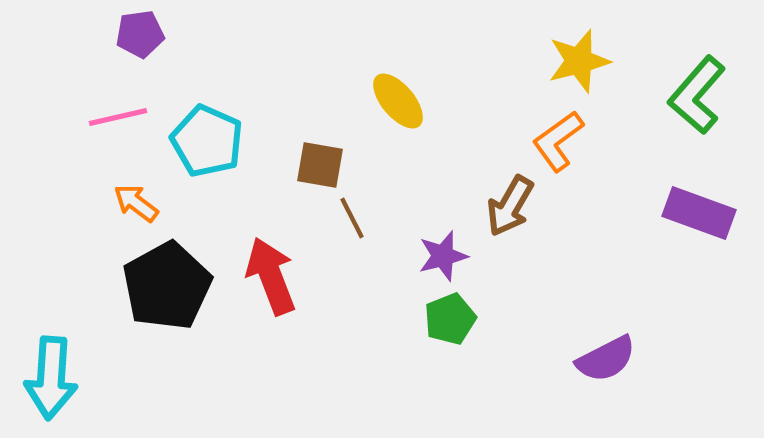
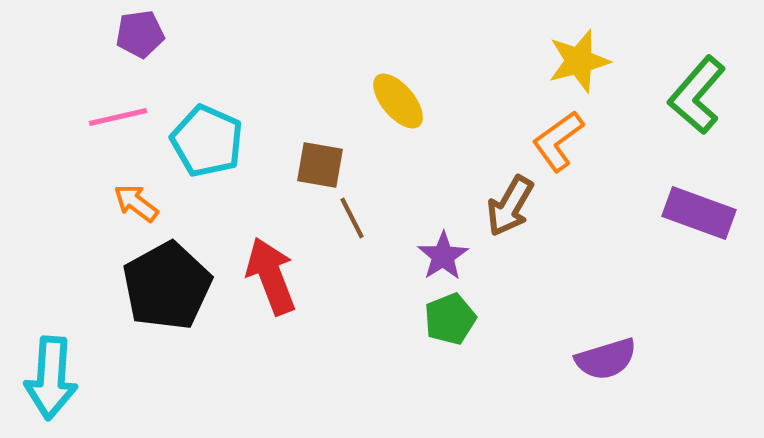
purple star: rotated 18 degrees counterclockwise
purple semicircle: rotated 10 degrees clockwise
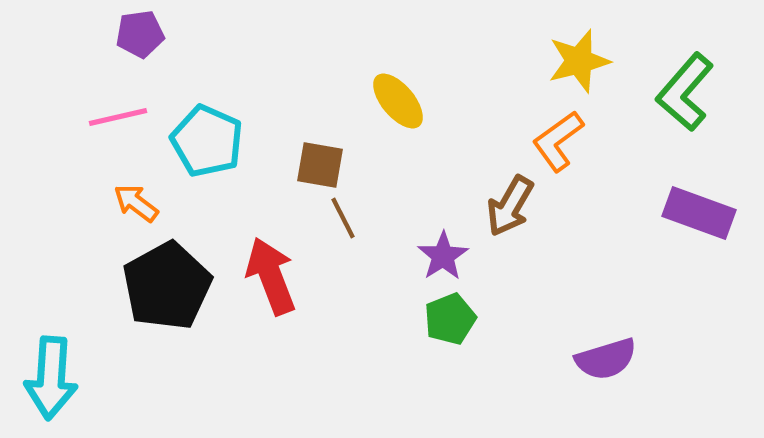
green L-shape: moved 12 px left, 3 px up
brown line: moved 9 px left
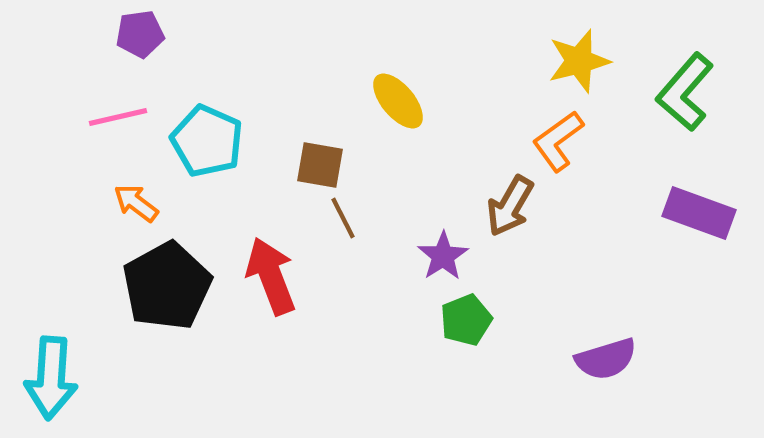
green pentagon: moved 16 px right, 1 px down
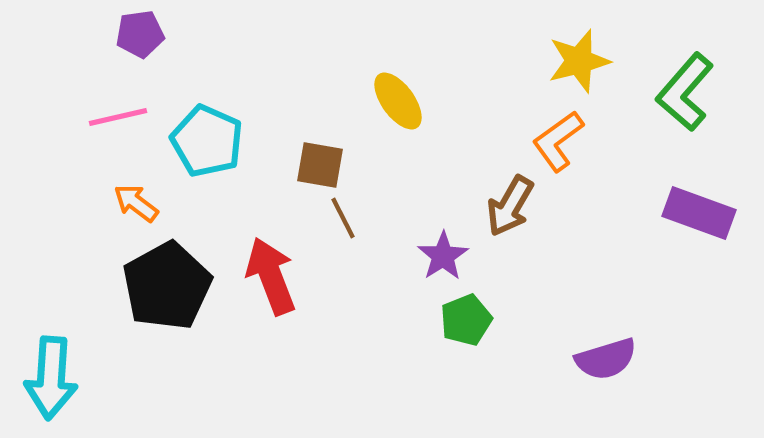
yellow ellipse: rotated 4 degrees clockwise
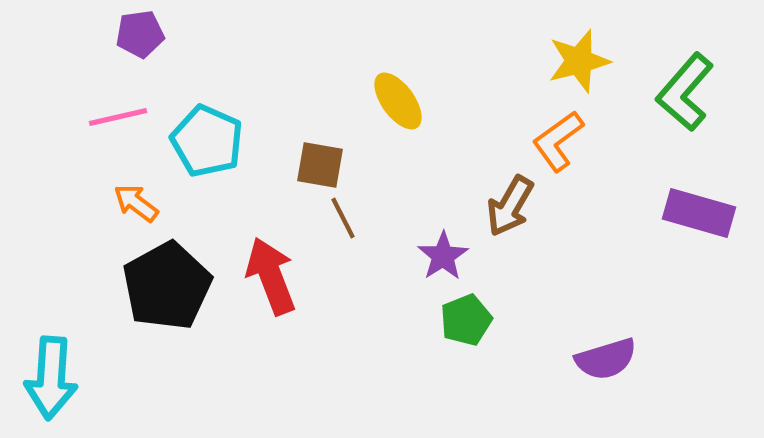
purple rectangle: rotated 4 degrees counterclockwise
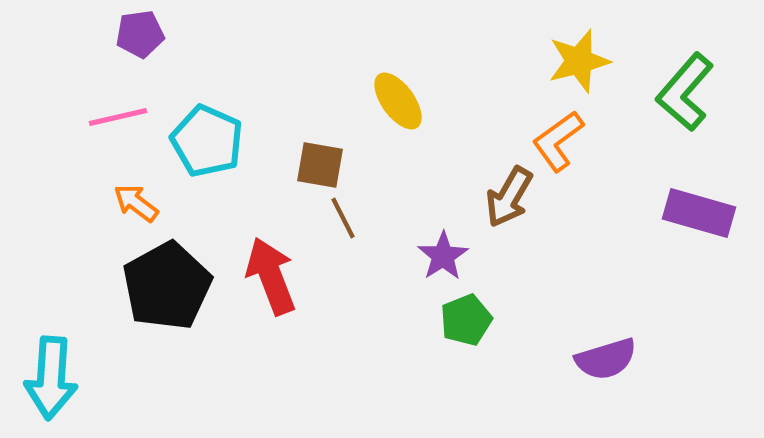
brown arrow: moved 1 px left, 9 px up
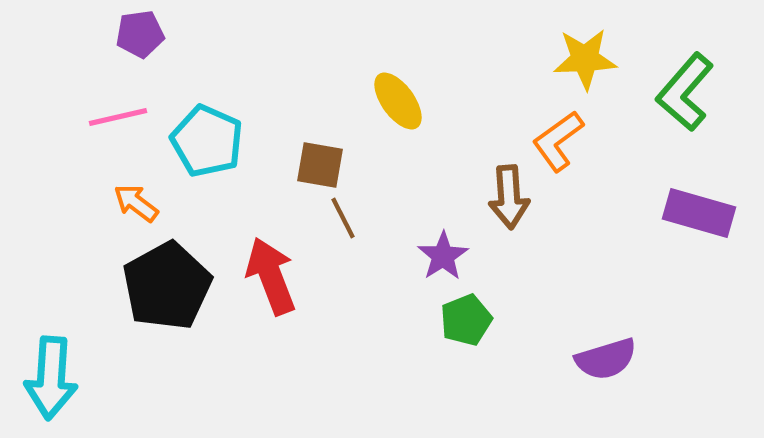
yellow star: moved 6 px right, 2 px up; rotated 12 degrees clockwise
brown arrow: rotated 34 degrees counterclockwise
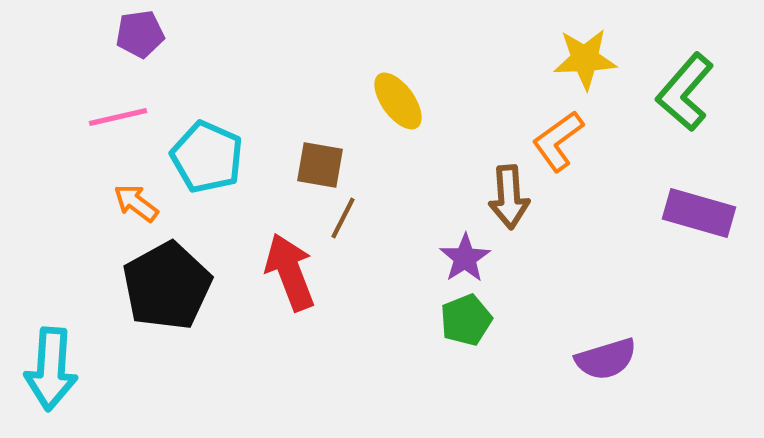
cyan pentagon: moved 16 px down
brown line: rotated 54 degrees clockwise
purple star: moved 22 px right, 2 px down
red arrow: moved 19 px right, 4 px up
cyan arrow: moved 9 px up
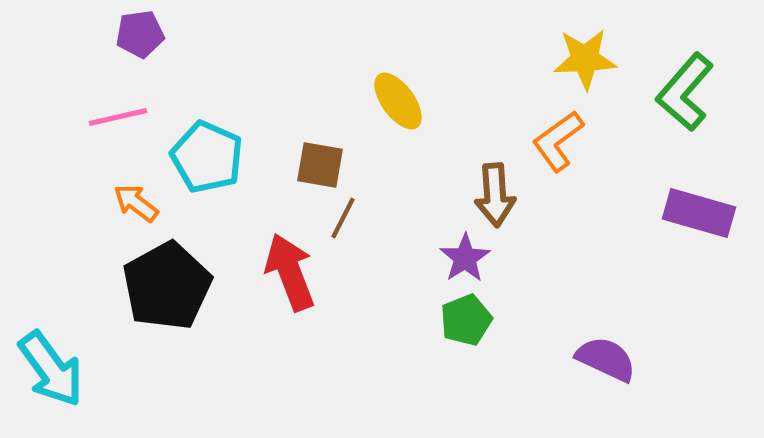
brown arrow: moved 14 px left, 2 px up
purple semicircle: rotated 138 degrees counterclockwise
cyan arrow: rotated 40 degrees counterclockwise
